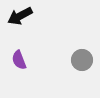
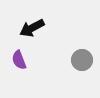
black arrow: moved 12 px right, 12 px down
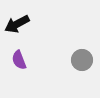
black arrow: moved 15 px left, 4 px up
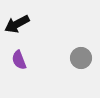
gray circle: moved 1 px left, 2 px up
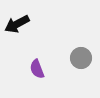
purple semicircle: moved 18 px right, 9 px down
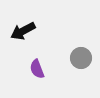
black arrow: moved 6 px right, 7 px down
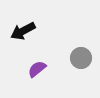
purple semicircle: rotated 72 degrees clockwise
